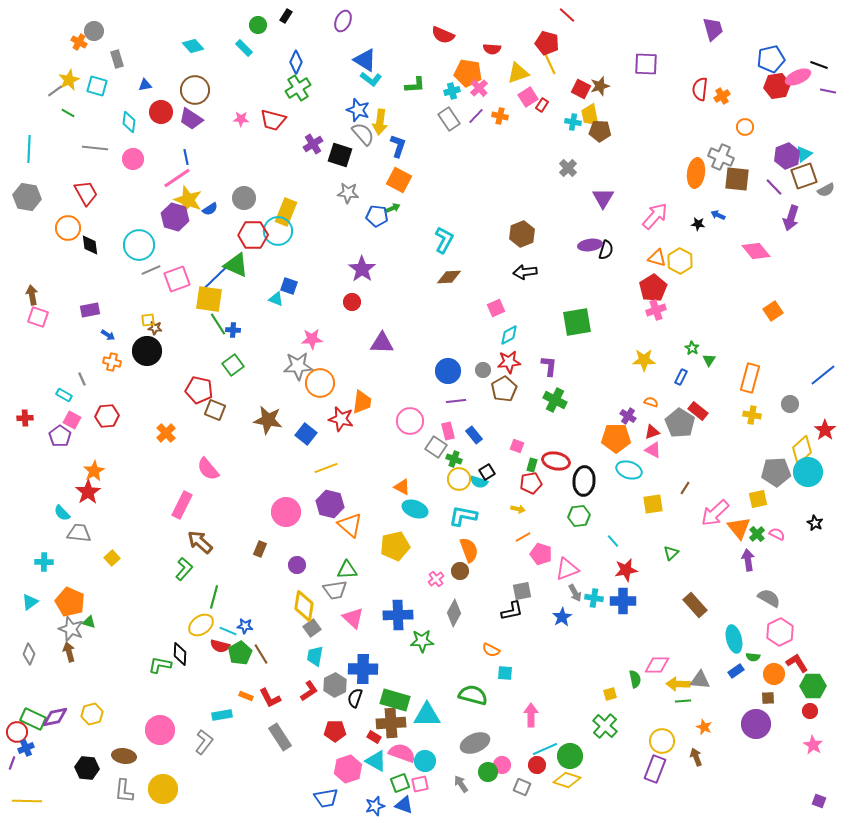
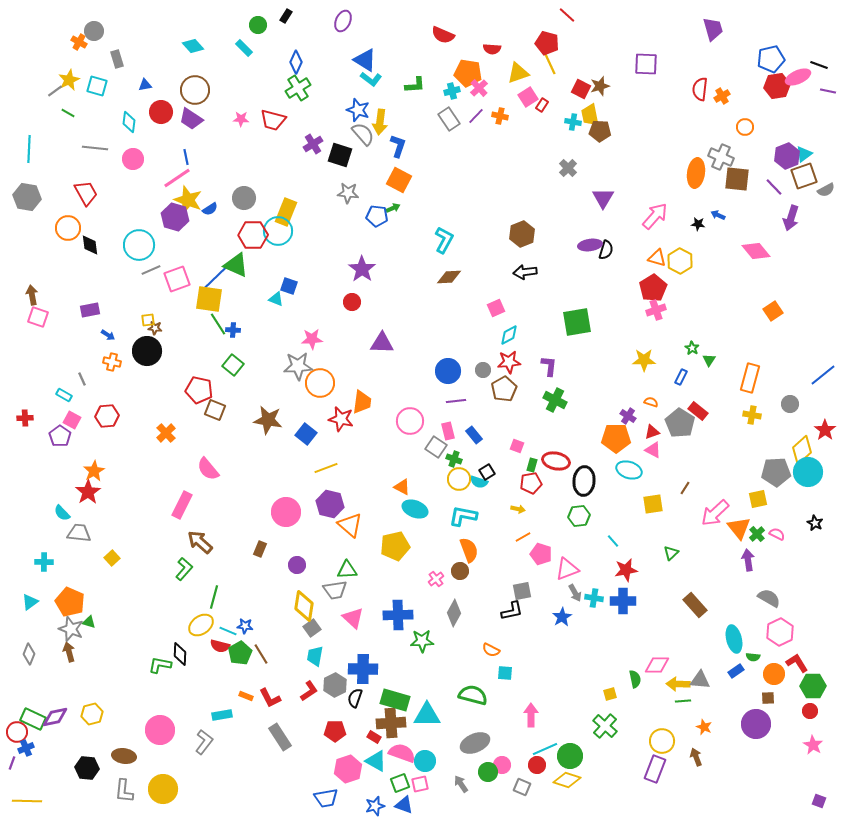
green square at (233, 365): rotated 15 degrees counterclockwise
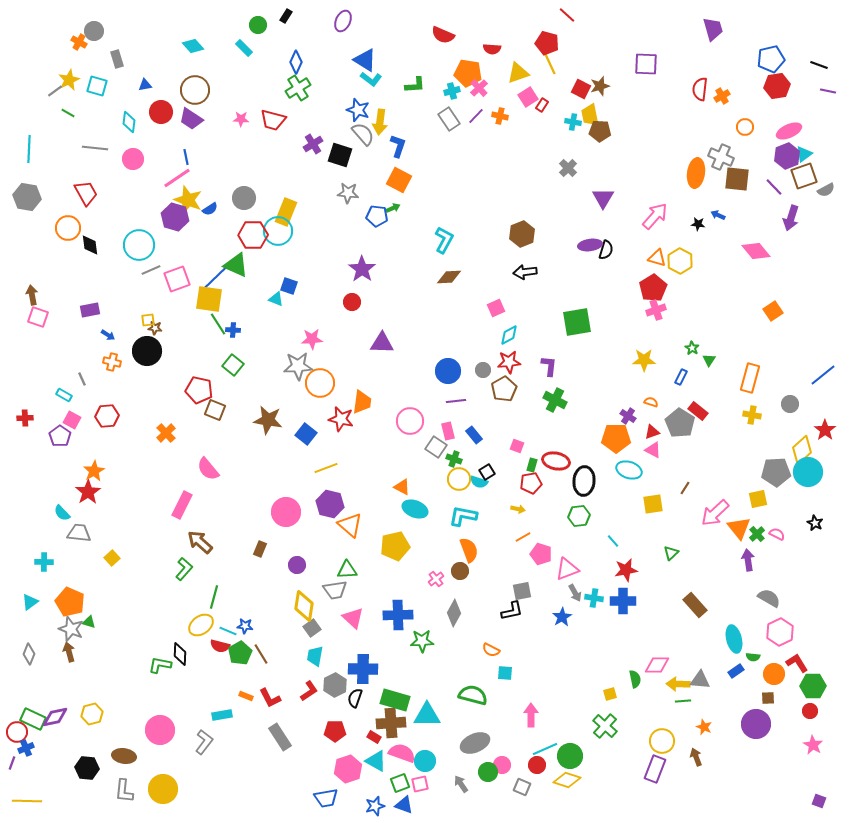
pink ellipse at (798, 77): moved 9 px left, 54 px down
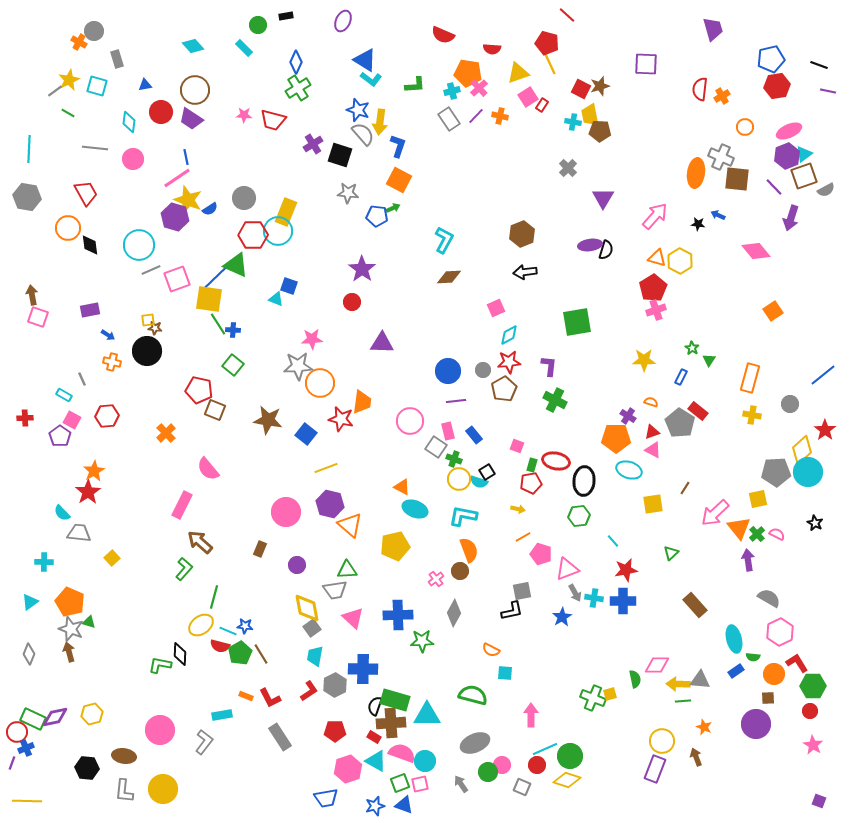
black rectangle at (286, 16): rotated 48 degrees clockwise
pink star at (241, 119): moved 3 px right, 4 px up
yellow diamond at (304, 606): moved 3 px right, 2 px down; rotated 20 degrees counterclockwise
black semicircle at (355, 698): moved 20 px right, 8 px down
green cross at (605, 726): moved 12 px left, 28 px up; rotated 20 degrees counterclockwise
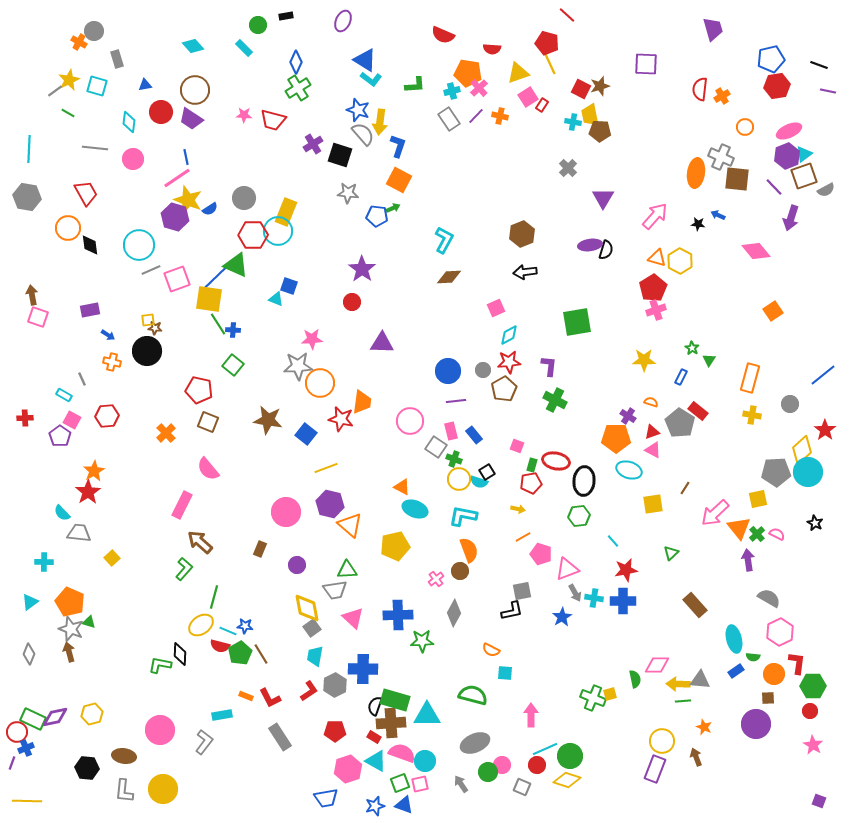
brown square at (215, 410): moved 7 px left, 12 px down
pink rectangle at (448, 431): moved 3 px right
red L-shape at (797, 663): rotated 40 degrees clockwise
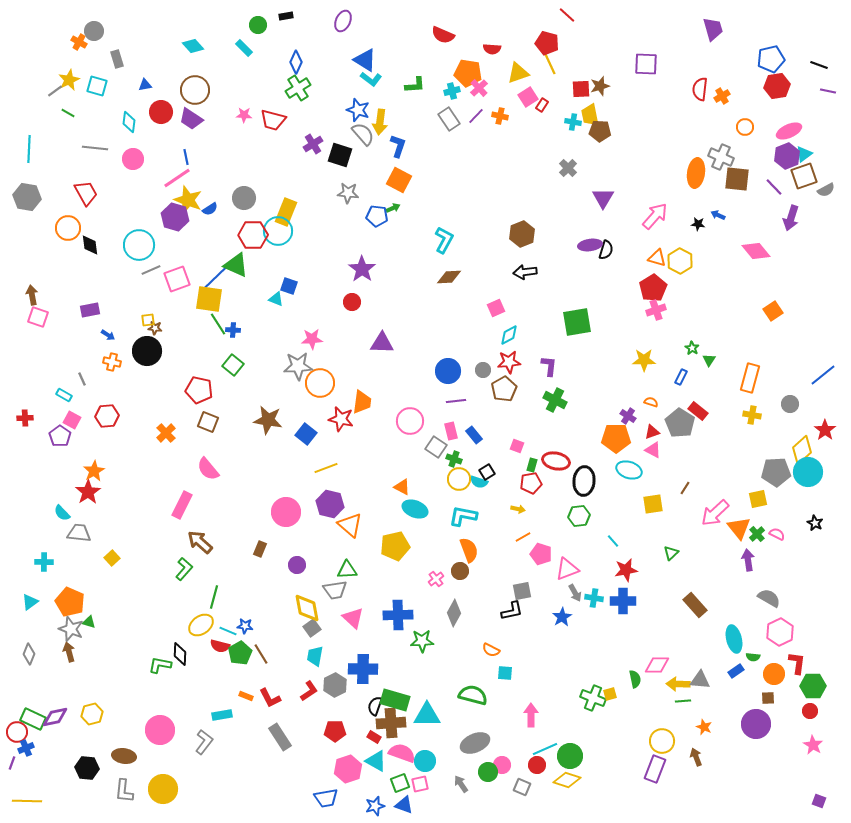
red square at (581, 89): rotated 30 degrees counterclockwise
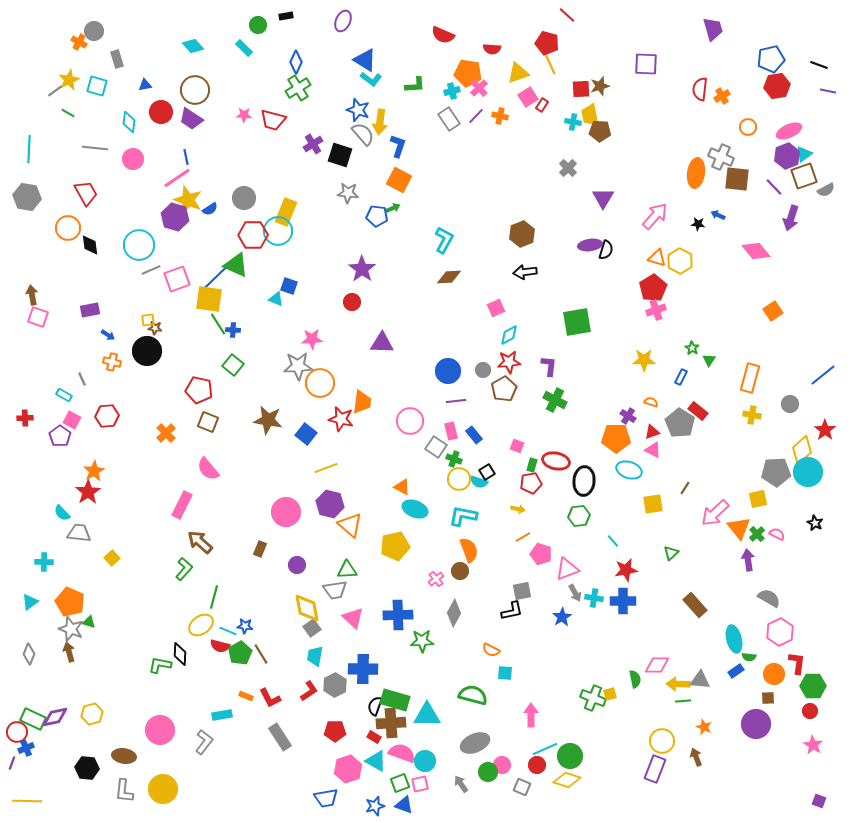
orange circle at (745, 127): moved 3 px right
green semicircle at (753, 657): moved 4 px left
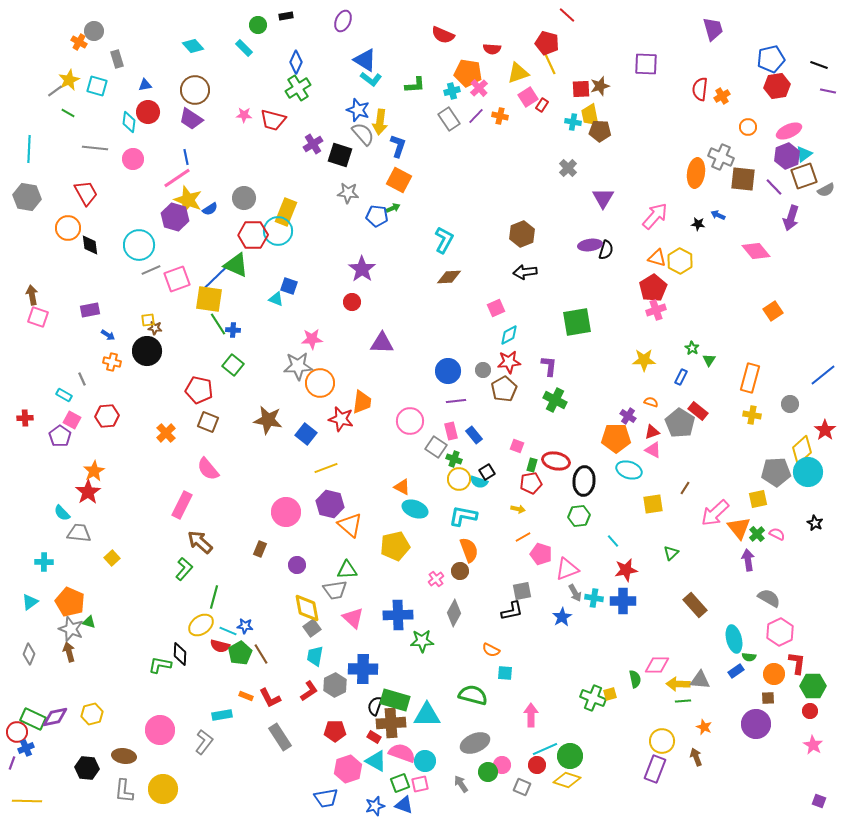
red circle at (161, 112): moved 13 px left
brown square at (737, 179): moved 6 px right
